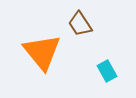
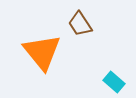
cyan rectangle: moved 7 px right, 11 px down; rotated 20 degrees counterclockwise
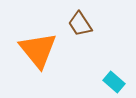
orange triangle: moved 4 px left, 2 px up
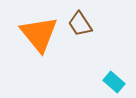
orange triangle: moved 1 px right, 16 px up
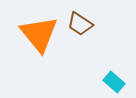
brown trapezoid: rotated 24 degrees counterclockwise
